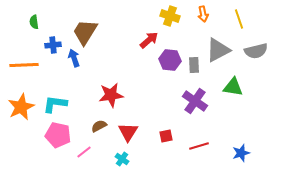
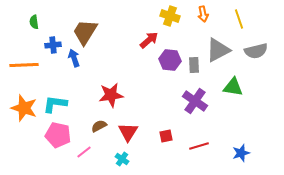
orange star: moved 3 px right, 1 px down; rotated 28 degrees counterclockwise
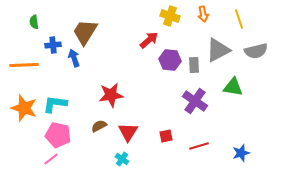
pink line: moved 33 px left, 7 px down
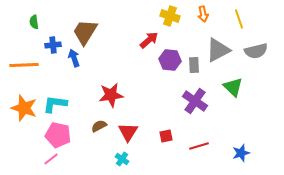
green triangle: rotated 35 degrees clockwise
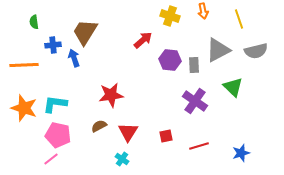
orange arrow: moved 3 px up
red arrow: moved 6 px left
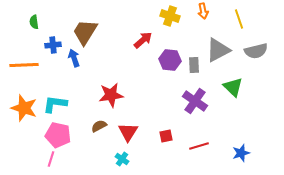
pink line: rotated 35 degrees counterclockwise
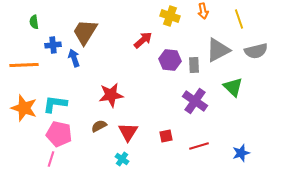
pink pentagon: moved 1 px right, 1 px up
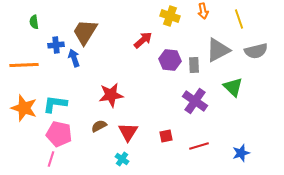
blue cross: moved 3 px right
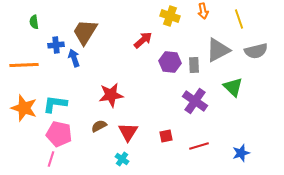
purple hexagon: moved 2 px down
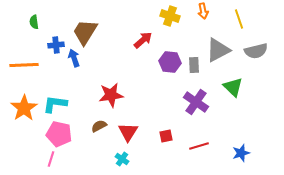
purple cross: moved 1 px right, 1 px down
orange star: rotated 20 degrees clockwise
